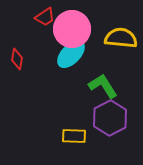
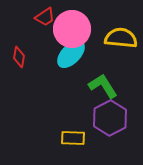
red diamond: moved 2 px right, 2 px up
yellow rectangle: moved 1 px left, 2 px down
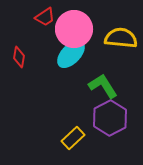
pink circle: moved 2 px right
yellow rectangle: rotated 45 degrees counterclockwise
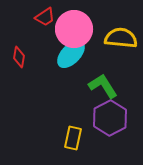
yellow rectangle: rotated 35 degrees counterclockwise
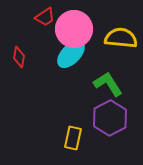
green L-shape: moved 5 px right, 2 px up
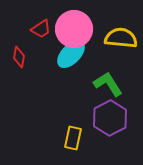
red trapezoid: moved 4 px left, 12 px down
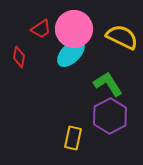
yellow semicircle: moved 1 px right, 1 px up; rotated 20 degrees clockwise
cyan ellipse: moved 1 px up
purple hexagon: moved 2 px up
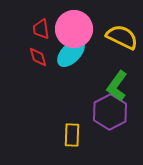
red trapezoid: rotated 115 degrees clockwise
red diamond: moved 19 px right; rotated 25 degrees counterclockwise
green L-shape: moved 9 px right, 2 px down; rotated 112 degrees counterclockwise
purple hexagon: moved 4 px up
yellow rectangle: moved 1 px left, 3 px up; rotated 10 degrees counterclockwise
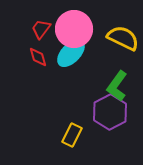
red trapezoid: rotated 45 degrees clockwise
yellow semicircle: moved 1 px right, 1 px down
yellow rectangle: rotated 25 degrees clockwise
